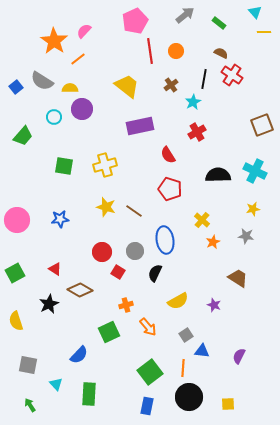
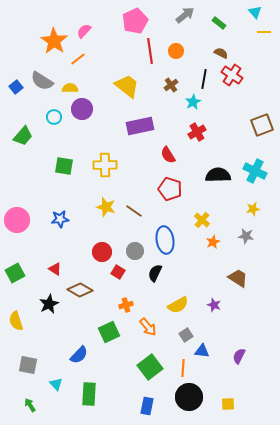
yellow cross at (105, 165): rotated 15 degrees clockwise
yellow semicircle at (178, 301): moved 4 px down
green square at (150, 372): moved 5 px up
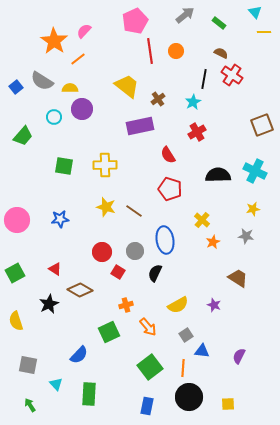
brown cross at (171, 85): moved 13 px left, 14 px down
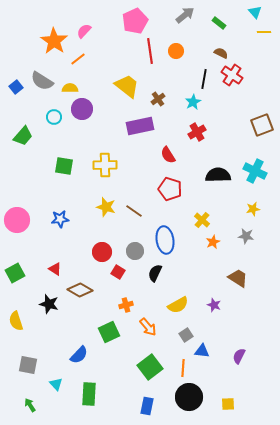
black star at (49, 304): rotated 30 degrees counterclockwise
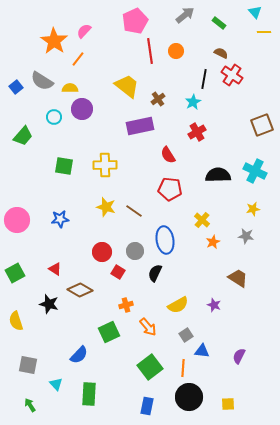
orange line at (78, 59): rotated 14 degrees counterclockwise
red pentagon at (170, 189): rotated 10 degrees counterclockwise
